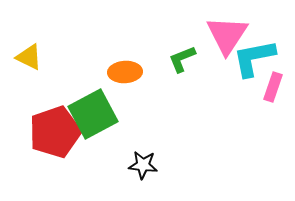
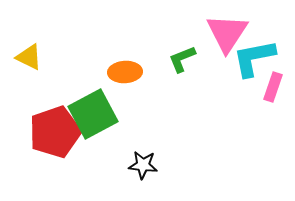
pink triangle: moved 2 px up
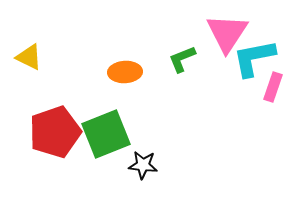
green square: moved 13 px right, 20 px down; rotated 6 degrees clockwise
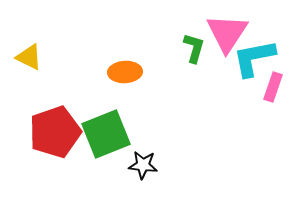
green L-shape: moved 12 px right, 11 px up; rotated 128 degrees clockwise
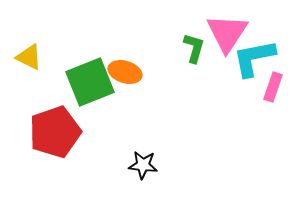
orange ellipse: rotated 20 degrees clockwise
green square: moved 16 px left, 52 px up
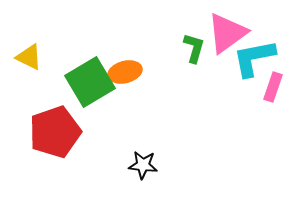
pink triangle: rotated 21 degrees clockwise
orange ellipse: rotated 32 degrees counterclockwise
green square: rotated 9 degrees counterclockwise
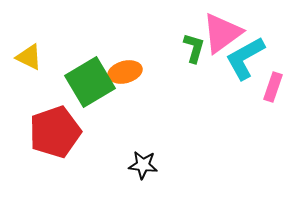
pink triangle: moved 5 px left
cyan L-shape: moved 9 px left; rotated 18 degrees counterclockwise
